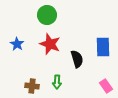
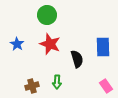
brown cross: rotated 24 degrees counterclockwise
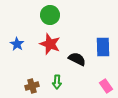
green circle: moved 3 px right
black semicircle: rotated 48 degrees counterclockwise
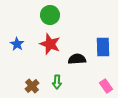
black semicircle: rotated 30 degrees counterclockwise
brown cross: rotated 24 degrees counterclockwise
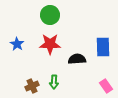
red star: rotated 20 degrees counterclockwise
green arrow: moved 3 px left
brown cross: rotated 16 degrees clockwise
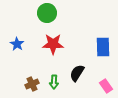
green circle: moved 3 px left, 2 px up
red star: moved 3 px right
black semicircle: moved 14 px down; rotated 54 degrees counterclockwise
brown cross: moved 2 px up
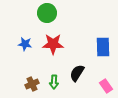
blue star: moved 8 px right; rotated 24 degrees counterclockwise
